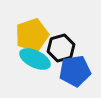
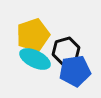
yellow pentagon: moved 1 px right
black hexagon: moved 5 px right, 3 px down
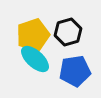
black hexagon: moved 2 px right, 19 px up
cyan ellipse: rotated 16 degrees clockwise
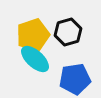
blue pentagon: moved 8 px down
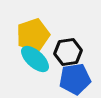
black hexagon: moved 20 px down; rotated 8 degrees clockwise
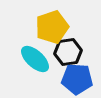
yellow pentagon: moved 19 px right, 8 px up
blue pentagon: moved 2 px right; rotated 12 degrees clockwise
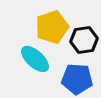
black hexagon: moved 16 px right, 12 px up
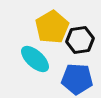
yellow pentagon: rotated 12 degrees counterclockwise
black hexagon: moved 4 px left
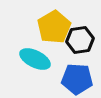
yellow pentagon: moved 2 px right
cyan ellipse: rotated 16 degrees counterclockwise
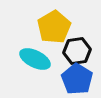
black hexagon: moved 3 px left, 11 px down
blue pentagon: rotated 28 degrees clockwise
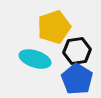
yellow pentagon: rotated 12 degrees clockwise
cyan ellipse: rotated 8 degrees counterclockwise
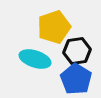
blue pentagon: moved 1 px left
